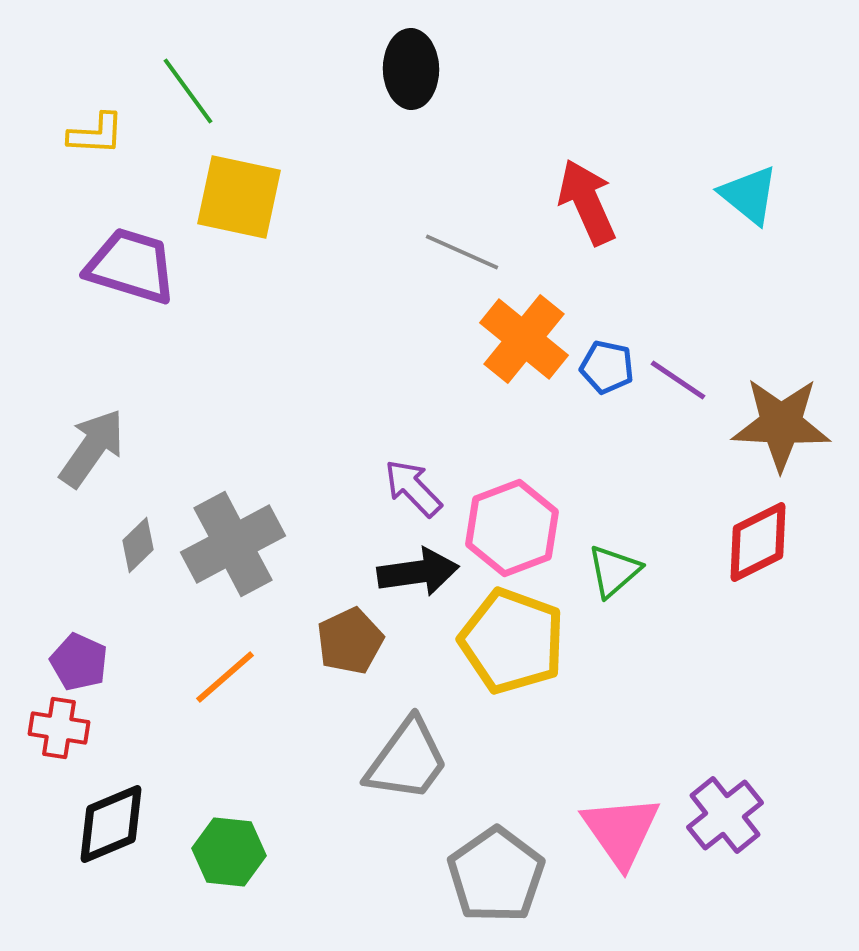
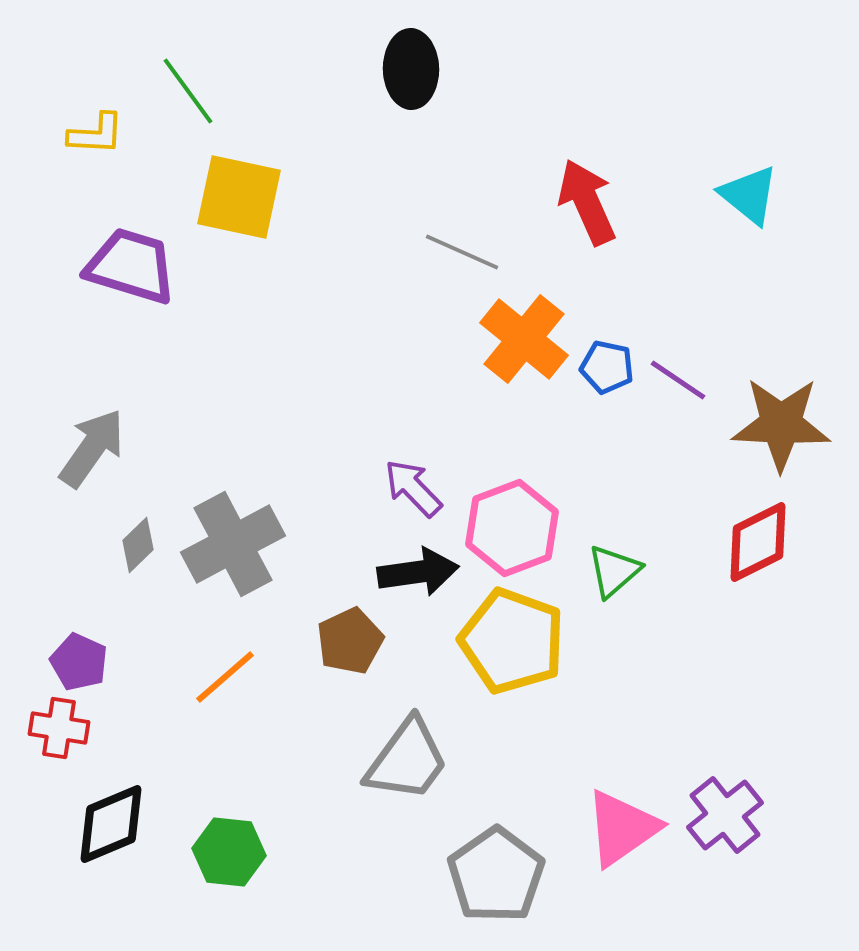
pink triangle: moved 1 px right, 3 px up; rotated 30 degrees clockwise
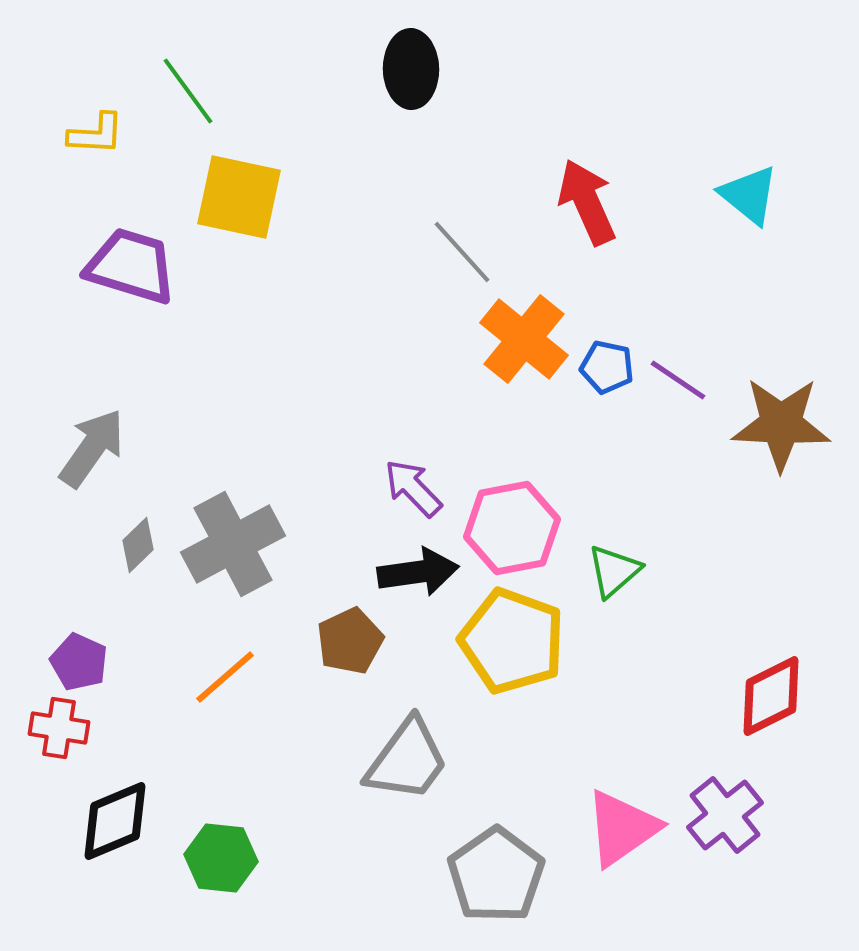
gray line: rotated 24 degrees clockwise
pink hexagon: rotated 10 degrees clockwise
red diamond: moved 13 px right, 154 px down
black diamond: moved 4 px right, 3 px up
green hexagon: moved 8 px left, 6 px down
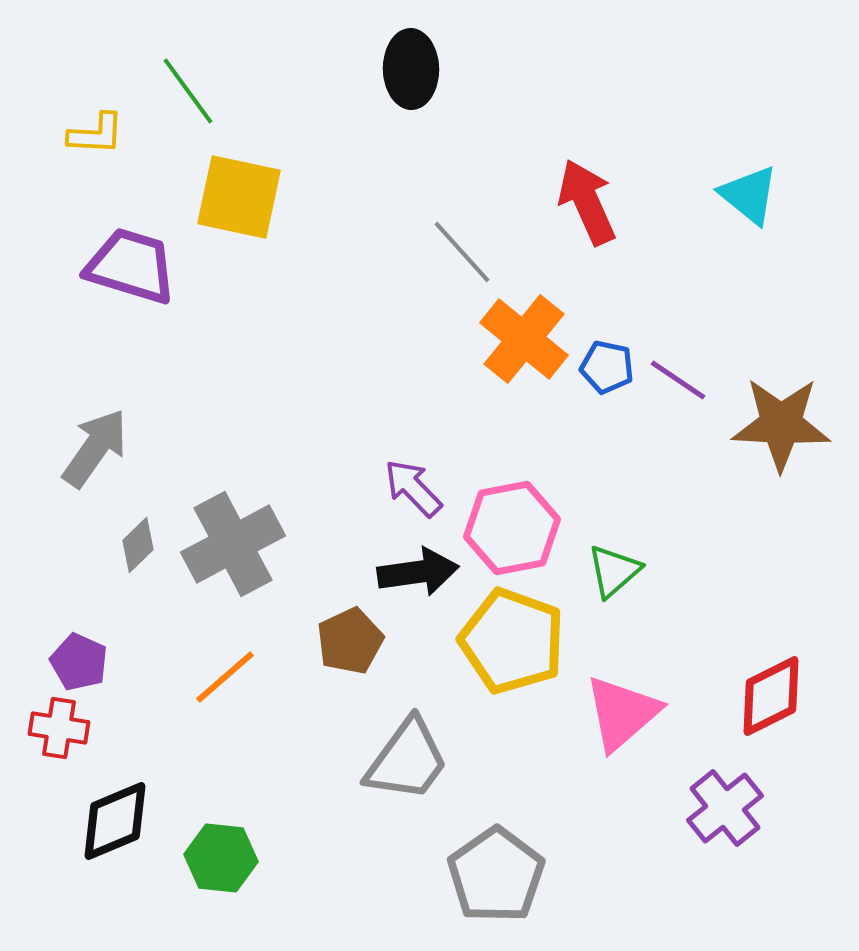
gray arrow: moved 3 px right
purple cross: moved 7 px up
pink triangle: moved 115 px up; rotated 6 degrees counterclockwise
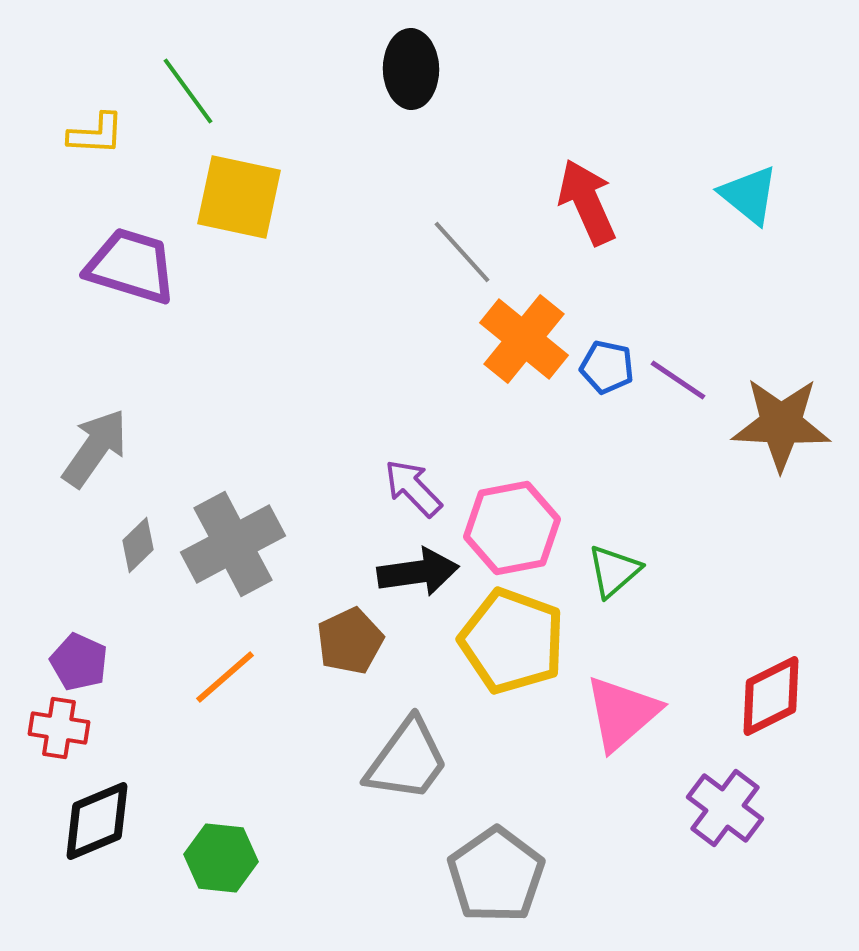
purple cross: rotated 14 degrees counterclockwise
black diamond: moved 18 px left
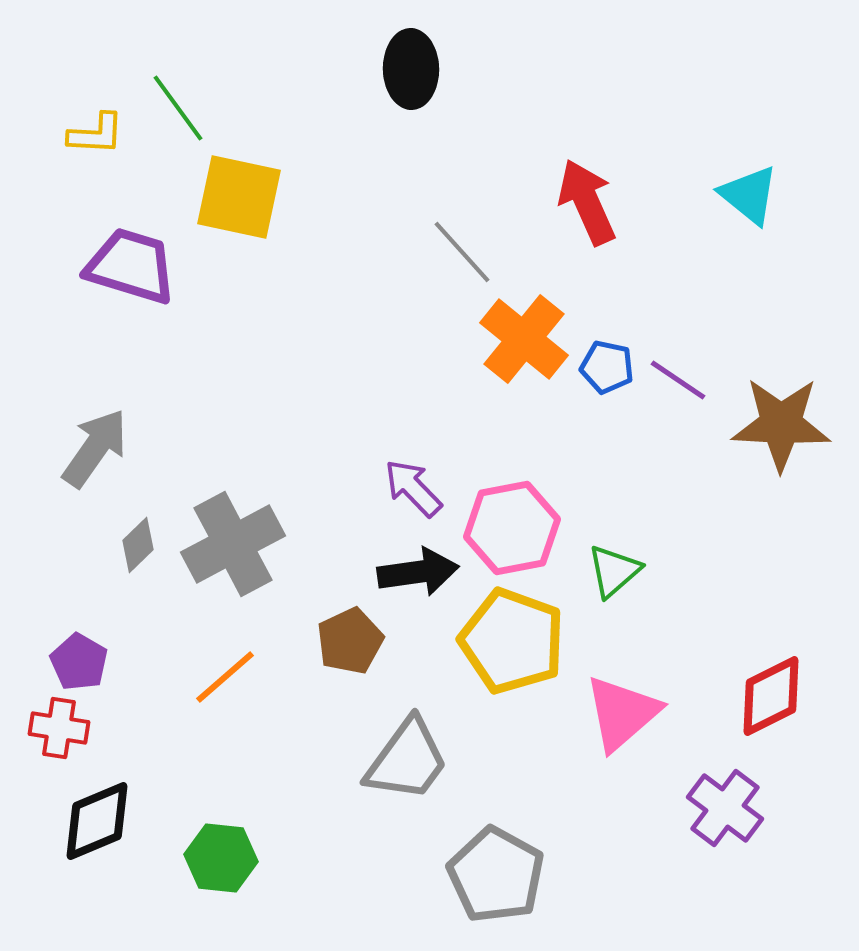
green line: moved 10 px left, 17 px down
purple pentagon: rotated 6 degrees clockwise
gray pentagon: rotated 8 degrees counterclockwise
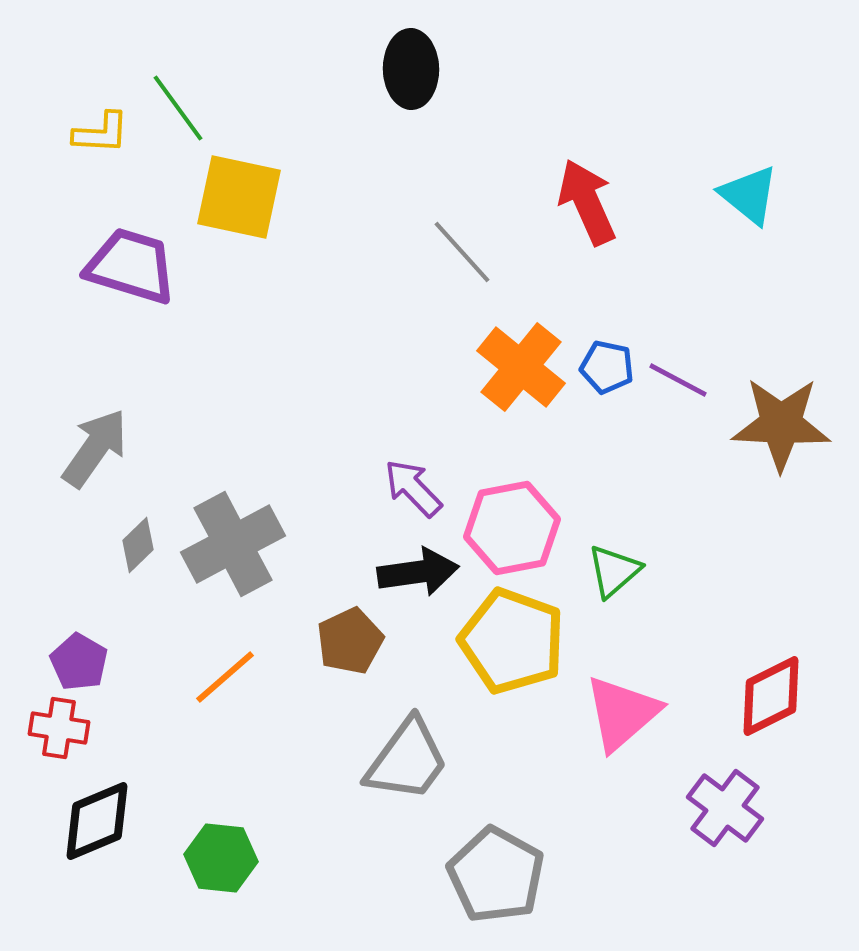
yellow L-shape: moved 5 px right, 1 px up
orange cross: moved 3 px left, 28 px down
purple line: rotated 6 degrees counterclockwise
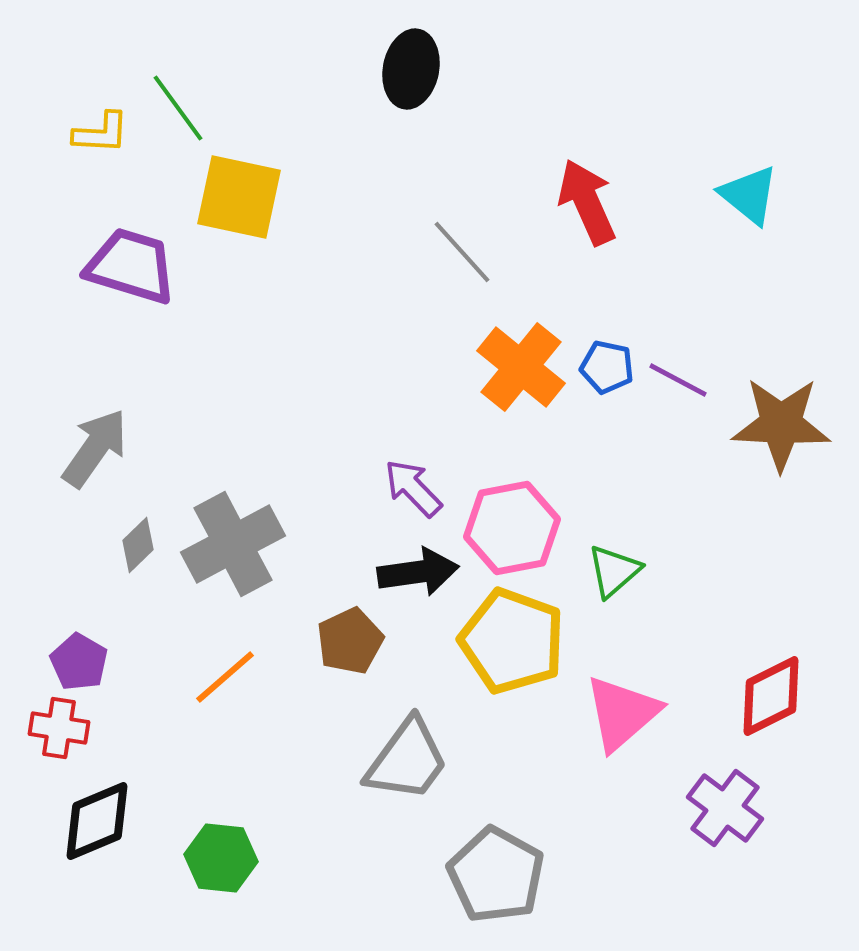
black ellipse: rotated 12 degrees clockwise
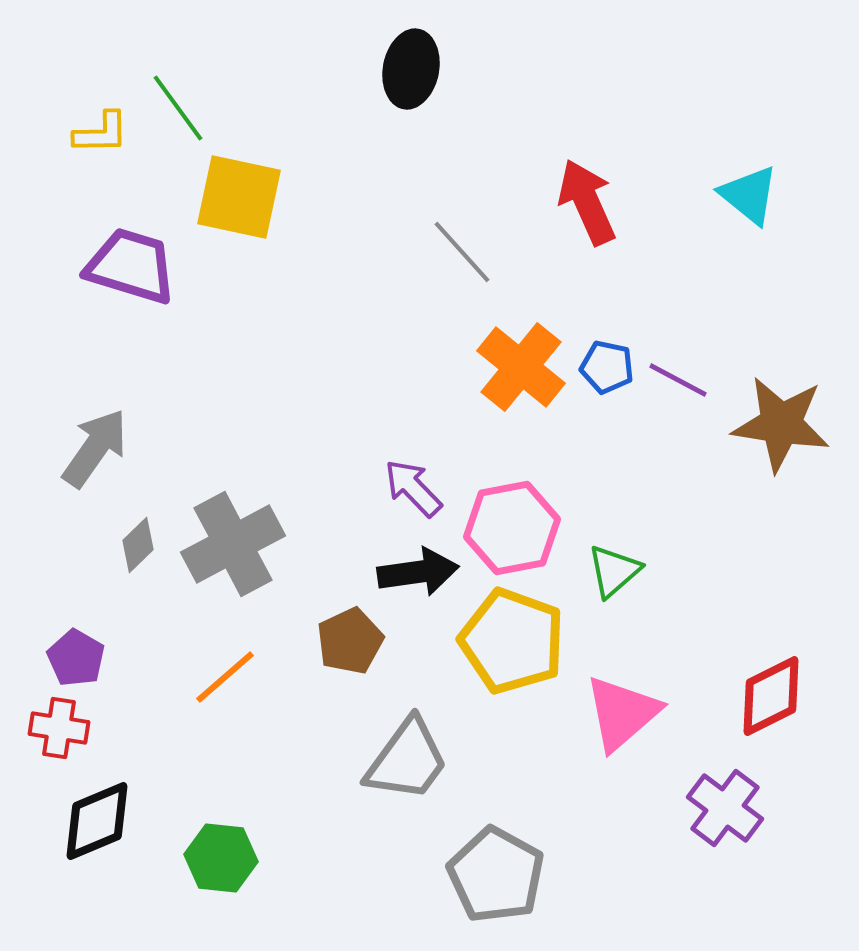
yellow L-shape: rotated 4 degrees counterclockwise
brown star: rotated 6 degrees clockwise
purple pentagon: moved 3 px left, 4 px up
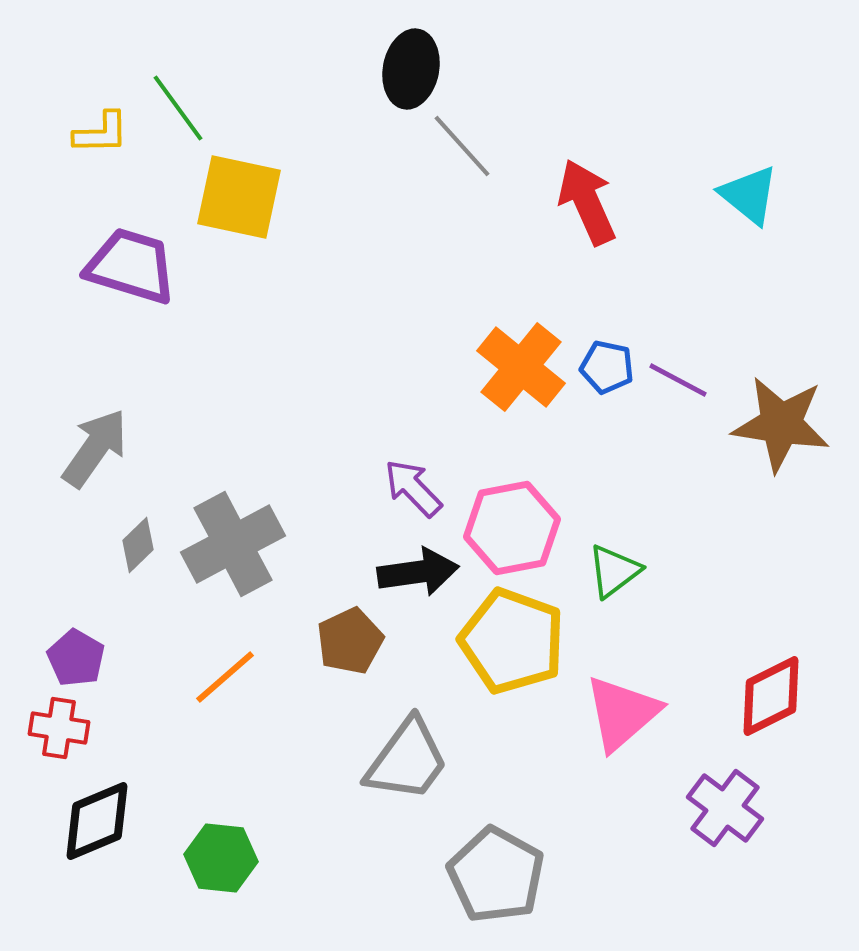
gray line: moved 106 px up
green triangle: rotated 4 degrees clockwise
